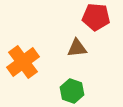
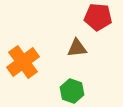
red pentagon: moved 2 px right
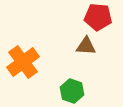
brown triangle: moved 9 px right, 2 px up; rotated 10 degrees clockwise
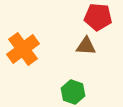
orange cross: moved 13 px up
green hexagon: moved 1 px right, 1 px down
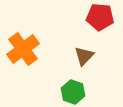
red pentagon: moved 2 px right
brown triangle: moved 2 px left, 10 px down; rotated 50 degrees counterclockwise
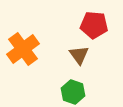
red pentagon: moved 6 px left, 8 px down
brown triangle: moved 5 px left, 1 px up; rotated 20 degrees counterclockwise
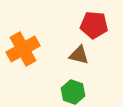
orange cross: rotated 8 degrees clockwise
brown triangle: rotated 40 degrees counterclockwise
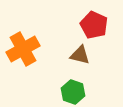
red pentagon: rotated 20 degrees clockwise
brown triangle: moved 1 px right
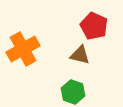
red pentagon: moved 1 px down
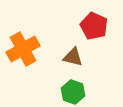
brown triangle: moved 7 px left, 2 px down
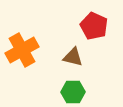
orange cross: moved 1 px left, 1 px down
green hexagon: rotated 20 degrees counterclockwise
